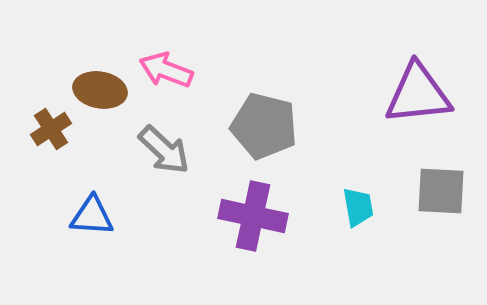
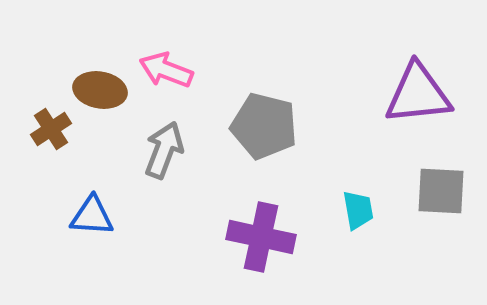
gray arrow: rotated 112 degrees counterclockwise
cyan trapezoid: moved 3 px down
purple cross: moved 8 px right, 21 px down
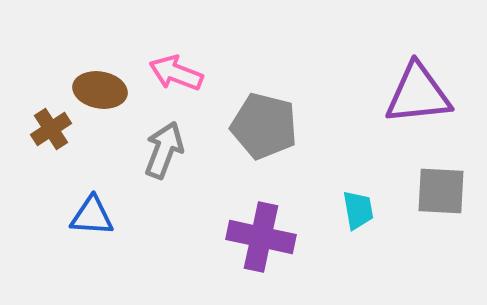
pink arrow: moved 10 px right, 3 px down
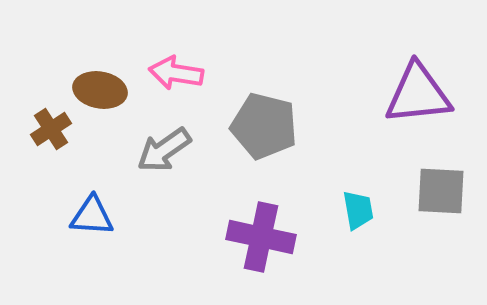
pink arrow: rotated 12 degrees counterclockwise
gray arrow: rotated 146 degrees counterclockwise
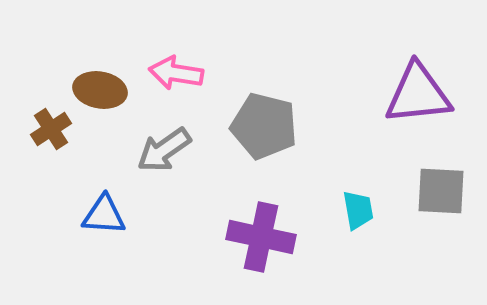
blue triangle: moved 12 px right, 1 px up
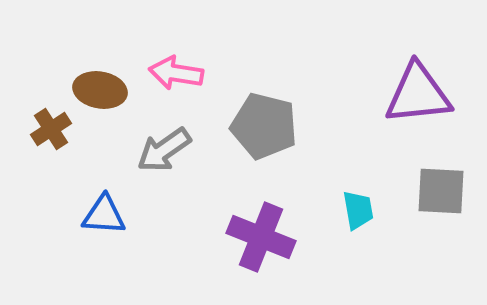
purple cross: rotated 10 degrees clockwise
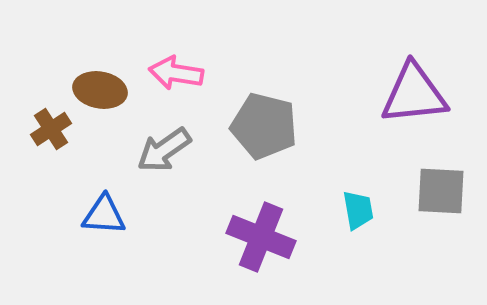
purple triangle: moved 4 px left
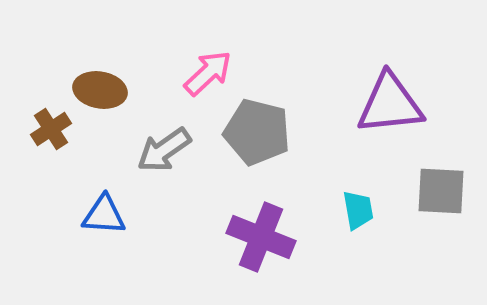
pink arrow: moved 32 px right; rotated 128 degrees clockwise
purple triangle: moved 24 px left, 10 px down
gray pentagon: moved 7 px left, 6 px down
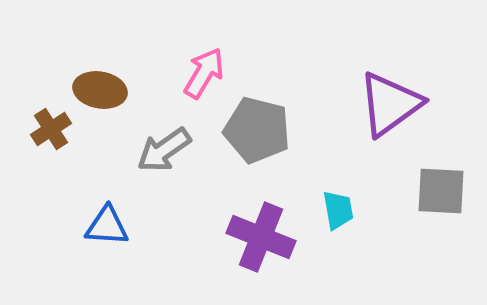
pink arrow: moved 4 px left; rotated 16 degrees counterclockwise
purple triangle: rotated 30 degrees counterclockwise
gray pentagon: moved 2 px up
cyan trapezoid: moved 20 px left
blue triangle: moved 3 px right, 11 px down
